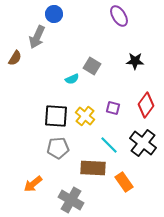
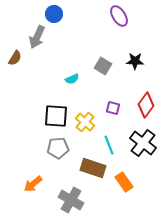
gray square: moved 11 px right
yellow cross: moved 6 px down
cyan line: rotated 24 degrees clockwise
brown rectangle: rotated 15 degrees clockwise
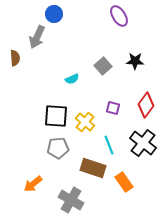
brown semicircle: rotated 35 degrees counterclockwise
gray square: rotated 18 degrees clockwise
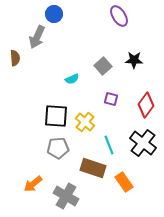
black star: moved 1 px left, 1 px up
purple square: moved 2 px left, 9 px up
gray cross: moved 5 px left, 4 px up
